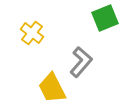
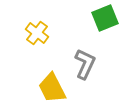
yellow cross: moved 5 px right
gray L-shape: moved 4 px right, 2 px down; rotated 16 degrees counterclockwise
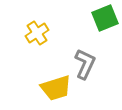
yellow cross: rotated 20 degrees clockwise
yellow trapezoid: moved 4 px right; rotated 80 degrees counterclockwise
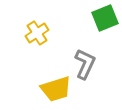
yellow trapezoid: moved 1 px down
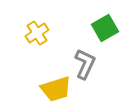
green square: moved 10 px down; rotated 8 degrees counterclockwise
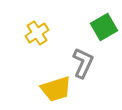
green square: moved 1 px left, 1 px up
gray L-shape: moved 2 px left, 1 px up
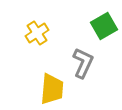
green square: moved 1 px up
yellow trapezoid: moved 4 px left; rotated 68 degrees counterclockwise
